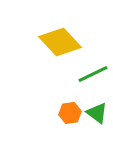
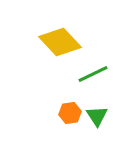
green triangle: moved 3 px down; rotated 20 degrees clockwise
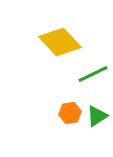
green triangle: rotated 30 degrees clockwise
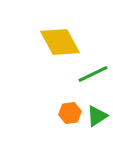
yellow diamond: rotated 15 degrees clockwise
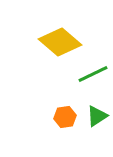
yellow diamond: rotated 21 degrees counterclockwise
orange hexagon: moved 5 px left, 4 px down
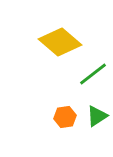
green line: rotated 12 degrees counterclockwise
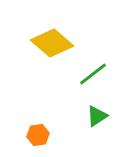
yellow diamond: moved 8 px left, 1 px down
orange hexagon: moved 27 px left, 18 px down
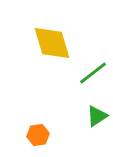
yellow diamond: rotated 33 degrees clockwise
green line: moved 1 px up
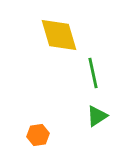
yellow diamond: moved 7 px right, 8 px up
green line: rotated 64 degrees counterclockwise
